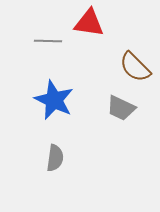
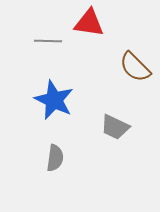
gray trapezoid: moved 6 px left, 19 px down
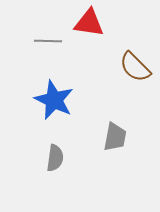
gray trapezoid: moved 10 px down; rotated 104 degrees counterclockwise
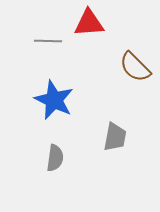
red triangle: rotated 12 degrees counterclockwise
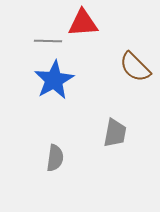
red triangle: moved 6 px left
blue star: moved 20 px up; rotated 18 degrees clockwise
gray trapezoid: moved 4 px up
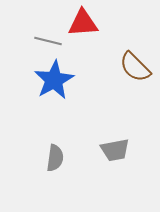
gray line: rotated 12 degrees clockwise
gray trapezoid: moved 17 px down; rotated 68 degrees clockwise
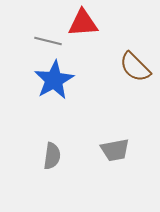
gray semicircle: moved 3 px left, 2 px up
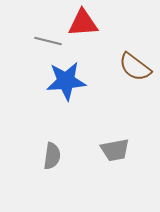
brown semicircle: rotated 8 degrees counterclockwise
blue star: moved 12 px right, 1 px down; rotated 24 degrees clockwise
